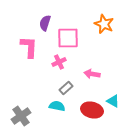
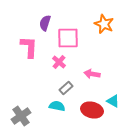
pink cross: rotated 24 degrees counterclockwise
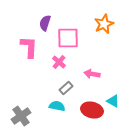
orange star: rotated 24 degrees clockwise
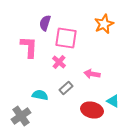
pink square: moved 2 px left; rotated 10 degrees clockwise
cyan semicircle: moved 17 px left, 11 px up
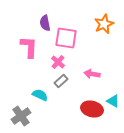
purple semicircle: rotated 28 degrees counterclockwise
pink cross: moved 1 px left
gray rectangle: moved 5 px left, 7 px up
cyan semicircle: rotated 14 degrees clockwise
red ellipse: moved 1 px up
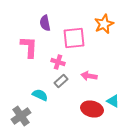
pink square: moved 8 px right; rotated 15 degrees counterclockwise
pink cross: rotated 24 degrees counterclockwise
pink arrow: moved 3 px left, 2 px down
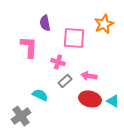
pink square: rotated 10 degrees clockwise
gray rectangle: moved 4 px right
red ellipse: moved 2 px left, 10 px up
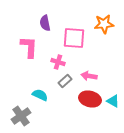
orange star: rotated 18 degrees clockwise
